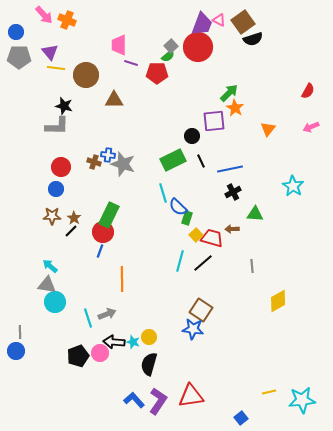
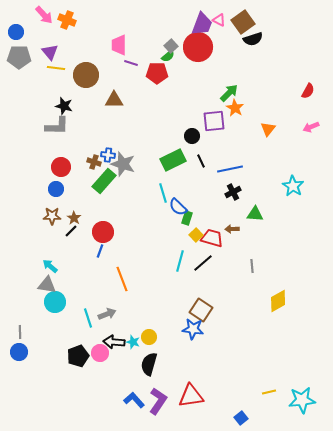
green rectangle at (109, 215): moved 5 px left, 34 px up; rotated 15 degrees clockwise
orange line at (122, 279): rotated 20 degrees counterclockwise
blue circle at (16, 351): moved 3 px right, 1 px down
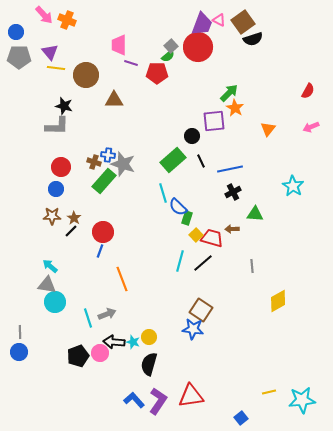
green rectangle at (173, 160): rotated 15 degrees counterclockwise
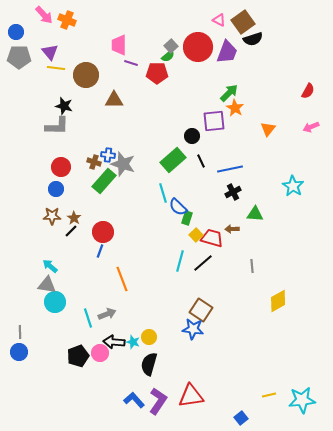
purple trapezoid at (202, 24): moved 25 px right, 28 px down
yellow line at (269, 392): moved 3 px down
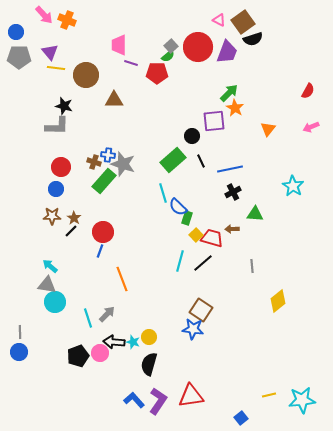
yellow diamond at (278, 301): rotated 10 degrees counterclockwise
gray arrow at (107, 314): rotated 24 degrees counterclockwise
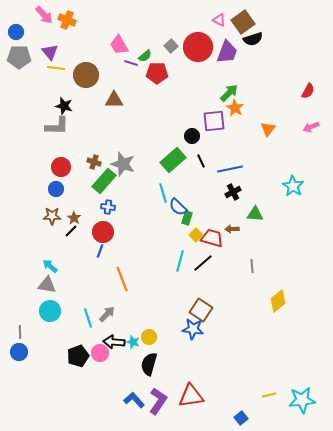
pink trapezoid at (119, 45): rotated 30 degrees counterclockwise
green semicircle at (168, 56): moved 23 px left
blue cross at (108, 155): moved 52 px down
cyan circle at (55, 302): moved 5 px left, 9 px down
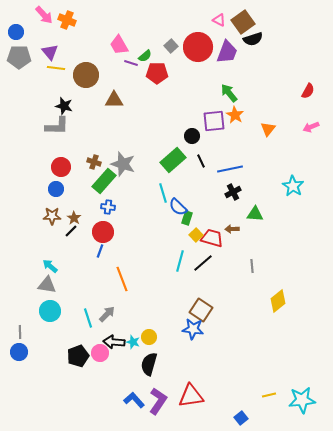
green arrow at (229, 93): rotated 84 degrees counterclockwise
orange star at (235, 108): moved 7 px down
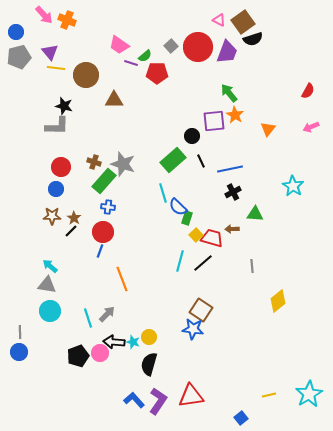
pink trapezoid at (119, 45): rotated 25 degrees counterclockwise
gray pentagon at (19, 57): rotated 15 degrees counterclockwise
cyan star at (302, 400): moved 7 px right, 6 px up; rotated 24 degrees counterclockwise
